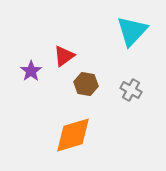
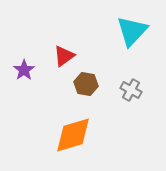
purple star: moved 7 px left, 1 px up
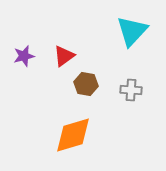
purple star: moved 14 px up; rotated 20 degrees clockwise
gray cross: rotated 25 degrees counterclockwise
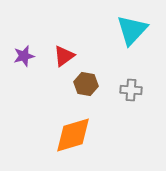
cyan triangle: moved 1 px up
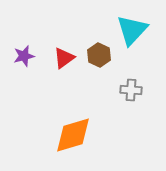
red triangle: moved 2 px down
brown hexagon: moved 13 px right, 29 px up; rotated 15 degrees clockwise
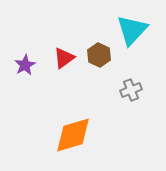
purple star: moved 1 px right, 9 px down; rotated 15 degrees counterclockwise
gray cross: rotated 25 degrees counterclockwise
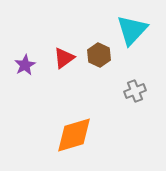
gray cross: moved 4 px right, 1 px down
orange diamond: moved 1 px right
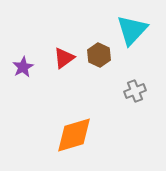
purple star: moved 2 px left, 2 px down
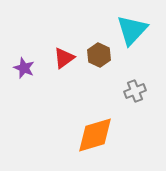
purple star: moved 1 px right, 1 px down; rotated 20 degrees counterclockwise
orange diamond: moved 21 px right
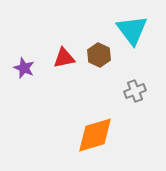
cyan triangle: rotated 20 degrees counterclockwise
red triangle: rotated 25 degrees clockwise
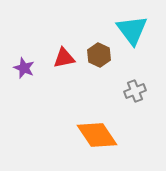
orange diamond: moved 2 px right; rotated 72 degrees clockwise
